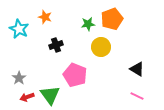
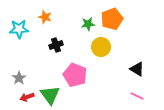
cyan star: rotated 30 degrees counterclockwise
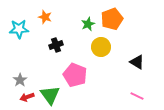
green star: rotated 16 degrees counterclockwise
black triangle: moved 7 px up
gray star: moved 1 px right, 2 px down
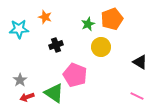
black triangle: moved 3 px right
green triangle: moved 4 px right, 2 px up; rotated 20 degrees counterclockwise
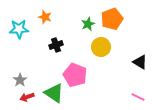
pink line: moved 1 px right, 1 px down
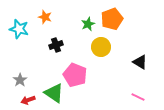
cyan star: rotated 18 degrees clockwise
red arrow: moved 1 px right, 3 px down
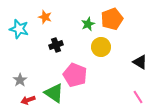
pink line: rotated 32 degrees clockwise
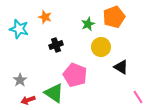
orange pentagon: moved 2 px right, 2 px up
black triangle: moved 19 px left, 5 px down
